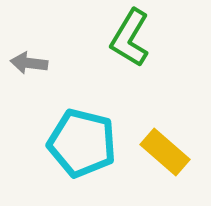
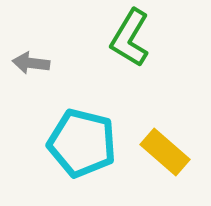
gray arrow: moved 2 px right
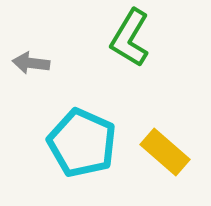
cyan pentagon: rotated 10 degrees clockwise
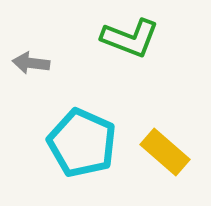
green L-shape: rotated 100 degrees counterclockwise
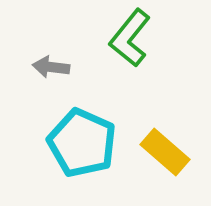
green L-shape: rotated 108 degrees clockwise
gray arrow: moved 20 px right, 4 px down
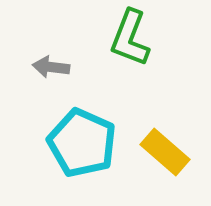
green L-shape: rotated 18 degrees counterclockwise
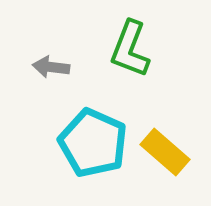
green L-shape: moved 11 px down
cyan pentagon: moved 11 px right
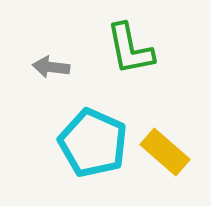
green L-shape: rotated 32 degrees counterclockwise
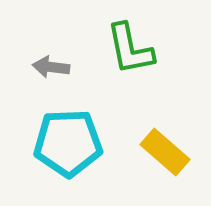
cyan pentagon: moved 25 px left; rotated 26 degrees counterclockwise
